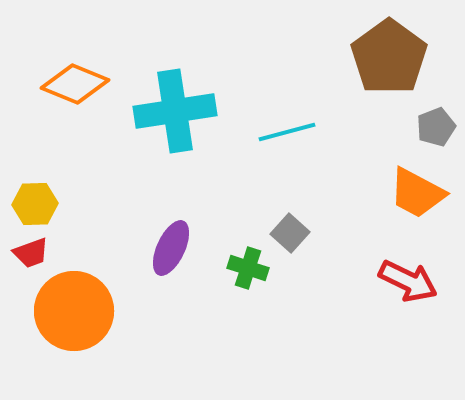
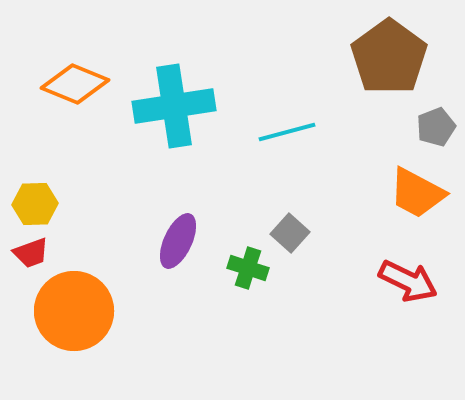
cyan cross: moved 1 px left, 5 px up
purple ellipse: moved 7 px right, 7 px up
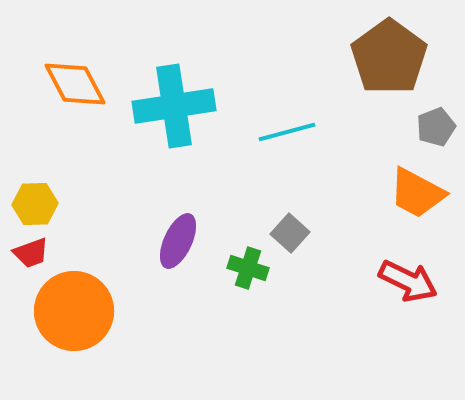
orange diamond: rotated 40 degrees clockwise
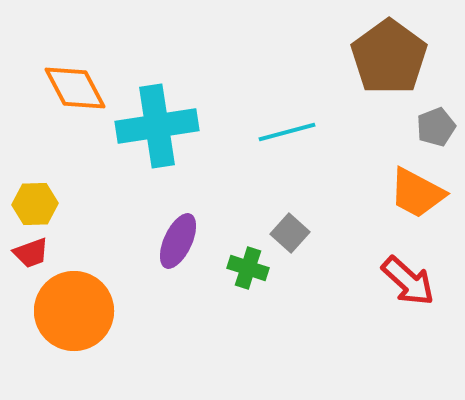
orange diamond: moved 4 px down
cyan cross: moved 17 px left, 20 px down
red arrow: rotated 16 degrees clockwise
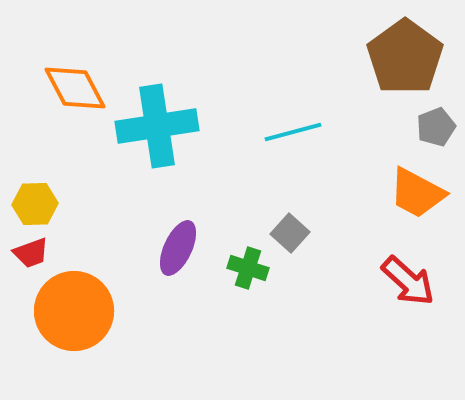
brown pentagon: moved 16 px right
cyan line: moved 6 px right
purple ellipse: moved 7 px down
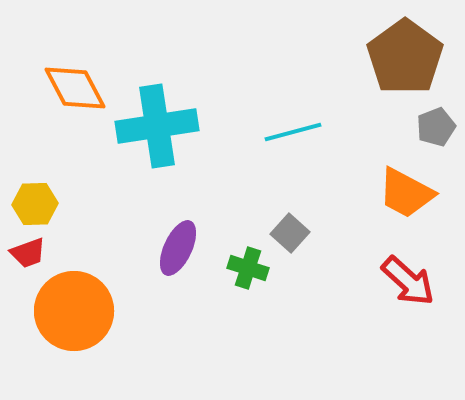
orange trapezoid: moved 11 px left
red trapezoid: moved 3 px left
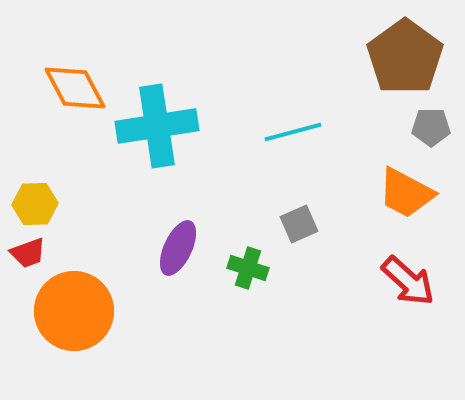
gray pentagon: moved 5 px left; rotated 21 degrees clockwise
gray square: moved 9 px right, 9 px up; rotated 24 degrees clockwise
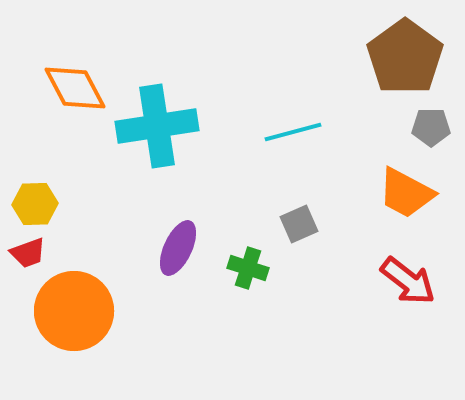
red arrow: rotated 4 degrees counterclockwise
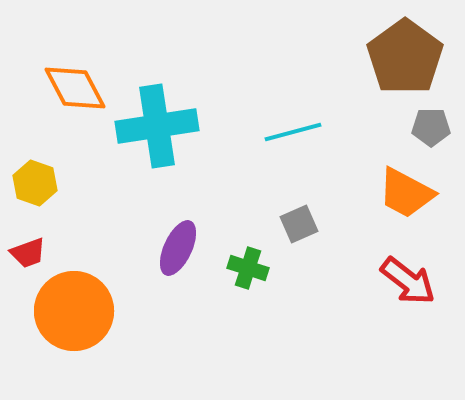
yellow hexagon: moved 21 px up; rotated 21 degrees clockwise
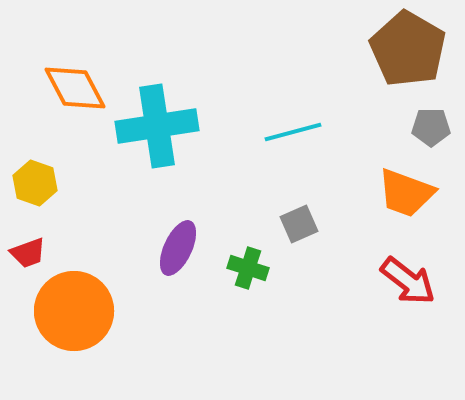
brown pentagon: moved 3 px right, 8 px up; rotated 6 degrees counterclockwise
orange trapezoid: rotated 8 degrees counterclockwise
